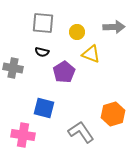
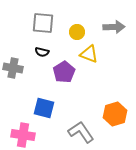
yellow triangle: moved 2 px left
orange hexagon: moved 2 px right
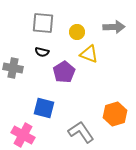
pink cross: rotated 20 degrees clockwise
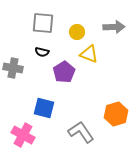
orange hexagon: moved 1 px right
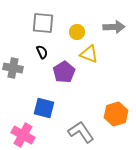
black semicircle: rotated 128 degrees counterclockwise
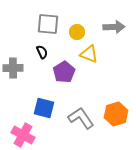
gray square: moved 5 px right, 1 px down
gray cross: rotated 12 degrees counterclockwise
gray L-shape: moved 14 px up
